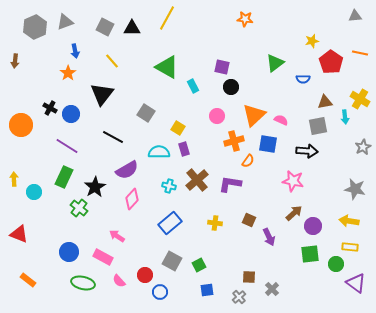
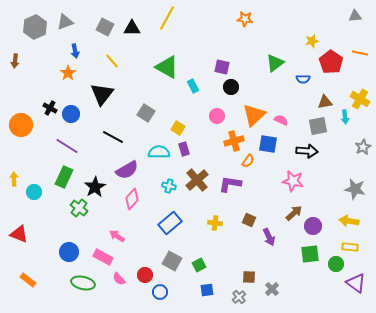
pink semicircle at (119, 281): moved 2 px up
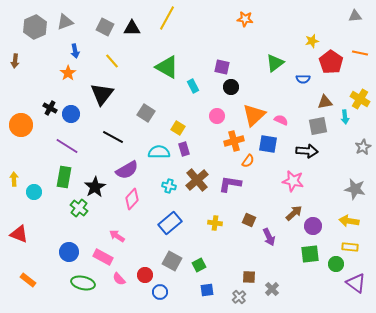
green rectangle at (64, 177): rotated 15 degrees counterclockwise
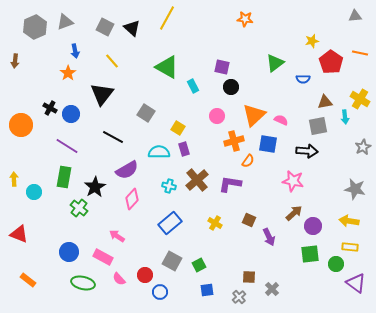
black triangle at (132, 28): rotated 42 degrees clockwise
yellow cross at (215, 223): rotated 24 degrees clockwise
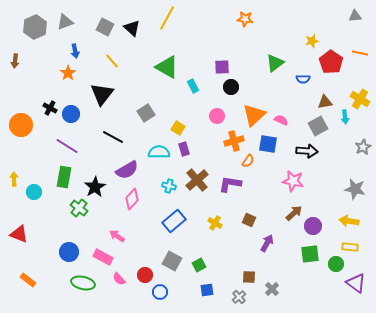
purple square at (222, 67): rotated 14 degrees counterclockwise
gray square at (146, 113): rotated 24 degrees clockwise
gray square at (318, 126): rotated 18 degrees counterclockwise
blue rectangle at (170, 223): moved 4 px right, 2 px up
purple arrow at (269, 237): moved 2 px left, 6 px down; rotated 126 degrees counterclockwise
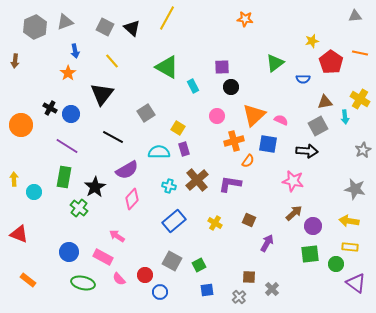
gray star at (363, 147): moved 3 px down
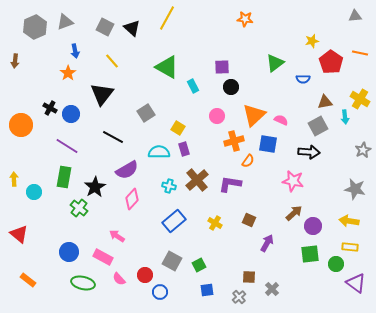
black arrow at (307, 151): moved 2 px right, 1 px down
red triangle at (19, 234): rotated 18 degrees clockwise
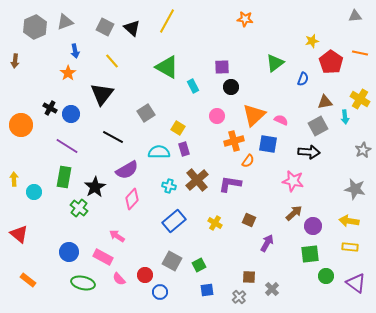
yellow line at (167, 18): moved 3 px down
blue semicircle at (303, 79): rotated 72 degrees counterclockwise
green circle at (336, 264): moved 10 px left, 12 px down
